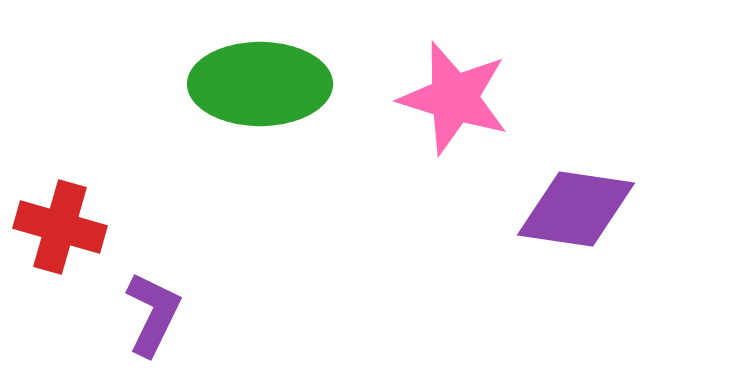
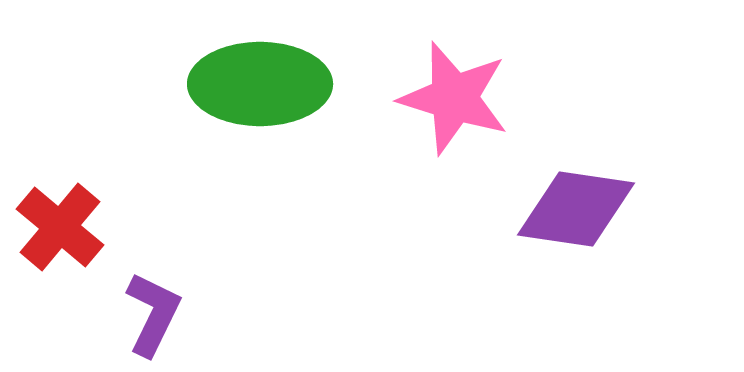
red cross: rotated 24 degrees clockwise
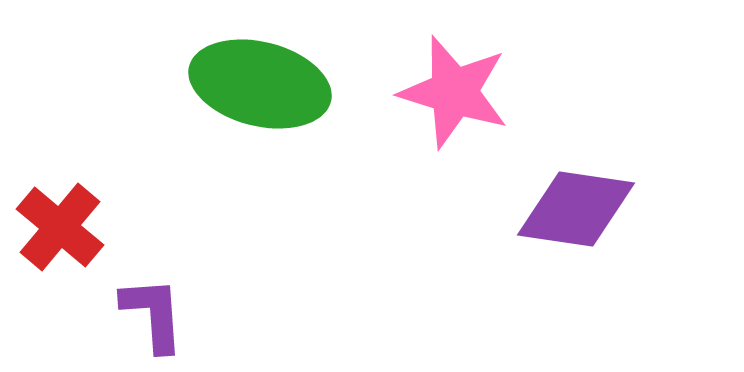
green ellipse: rotated 14 degrees clockwise
pink star: moved 6 px up
purple L-shape: rotated 30 degrees counterclockwise
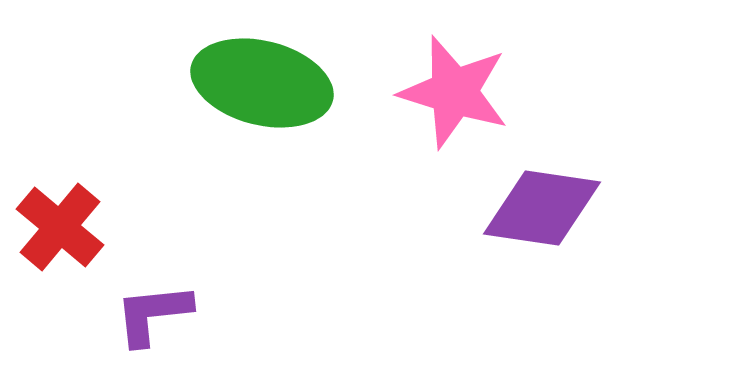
green ellipse: moved 2 px right, 1 px up
purple diamond: moved 34 px left, 1 px up
purple L-shape: rotated 92 degrees counterclockwise
